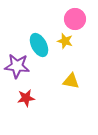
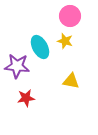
pink circle: moved 5 px left, 3 px up
cyan ellipse: moved 1 px right, 2 px down
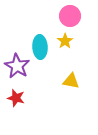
yellow star: rotated 21 degrees clockwise
cyan ellipse: rotated 25 degrees clockwise
purple star: rotated 25 degrees clockwise
red star: moved 10 px left; rotated 24 degrees clockwise
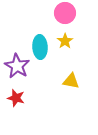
pink circle: moved 5 px left, 3 px up
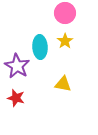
yellow triangle: moved 8 px left, 3 px down
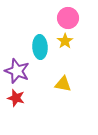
pink circle: moved 3 px right, 5 px down
purple star: moved 5 px down; rotated 10 degrees counterclockwise
